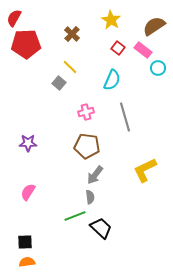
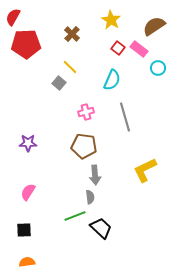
red semicircle: moved 1 px left, 1 px up
pink rectangle: moved 4 px left, 1 px up
brown pentagon: moved 3 px left
gray arrow: rotated 42 degrees counterclockwise
black square: moved 1 px left, 12 px up
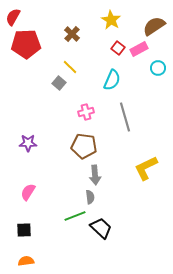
pink rectangle: rotated 66 degrees counterclockwise
yellow L-shape: moved 1 px right, 2 px up
orange semicircle: moved 1 px left, 1 px up
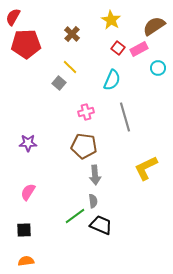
gray semicircle: moved 3 px right, 4 px down
green line: rotated 15 degrees counterclockwise
black trapezoid: moved 3 px up; rotated 20 degrees counterclockwise
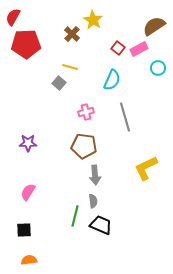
yellow star: moved 18 px left
yellow line: rotated 28 degrees counterclockwise
green line: rotated 40 degrees counterclockwise
orange semicircle: moved 3 px right, 1 px up
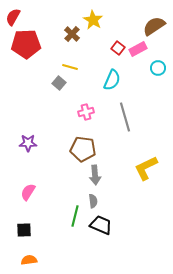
pink rectangle: moved 1 px left
brown pentagon: moved 1 px left, 3 px down
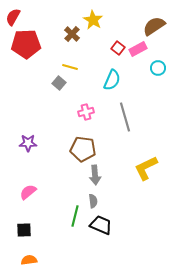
pink semicircle: rotated 18 degrees clockwise
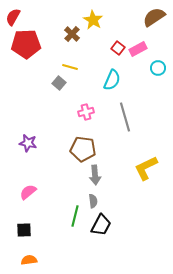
brown semicircle: moved 9 px up
purple star: rotated 12 degrees clockwise
black trapezoid: rotated 95 degrees clockwise
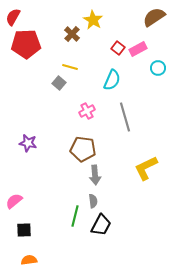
pink cross: moved 1 px right, 1 px up; rotated 14 degrees counterclockwise
pink semicircle: moved 14 px left, 9 px down
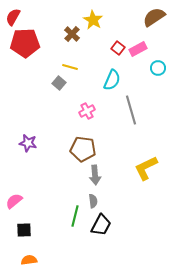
red pentagon: moved 1 px left, 1 px up
gray line: moved 6 px right, 7 px up
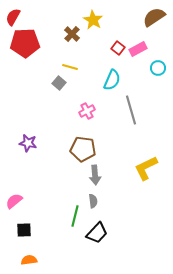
black trapezoid: moved 4 px left, 8 px down; rotated 15 degrees clockwise
